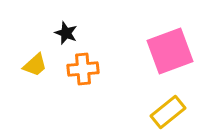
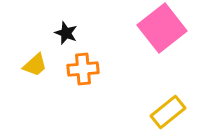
pink square: moved 8 px left, 23 px up; rotated 18 degrees counterclockwise
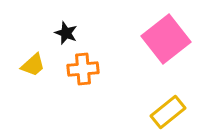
pink square: moved 4 px right, 11 px down
yellow trapezoid: moved 2 px left
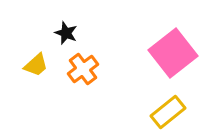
pink square: moved 7 px right, 14 px down
yellow trapezoid: moved 3 px right
orange cross: rotated 32 degrees counterclockwise
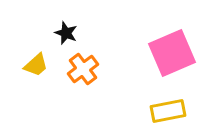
pink square: moved 1 px left; rotated 15 degrees clockwise
yellow rectangle: moved 1 px up; rotated 28 degrees clockwise
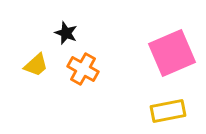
orange cross: rotated 24 degrees counterclockwise
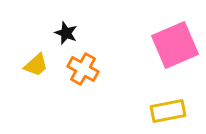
pink square: moved 3 px right, 8 px up
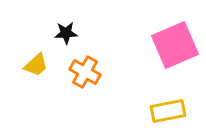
black star: rotated 25 degrees counterclockwise
orange cross: moved 2 px right, 3 px down
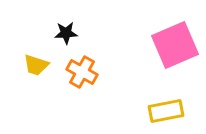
yellow trapezoid: rotated 60 degrees clockwise
orange cross: moved 3 px left
yellow rectangle: moved 2 px left
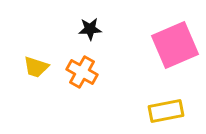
black star: moved 24 px right, 4 px up
yellow trapezoid: moved 2 px down
